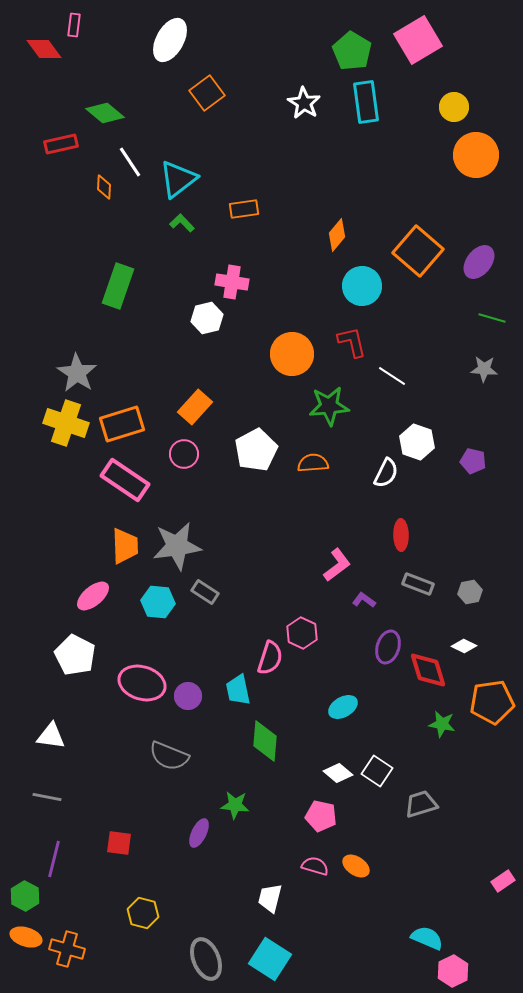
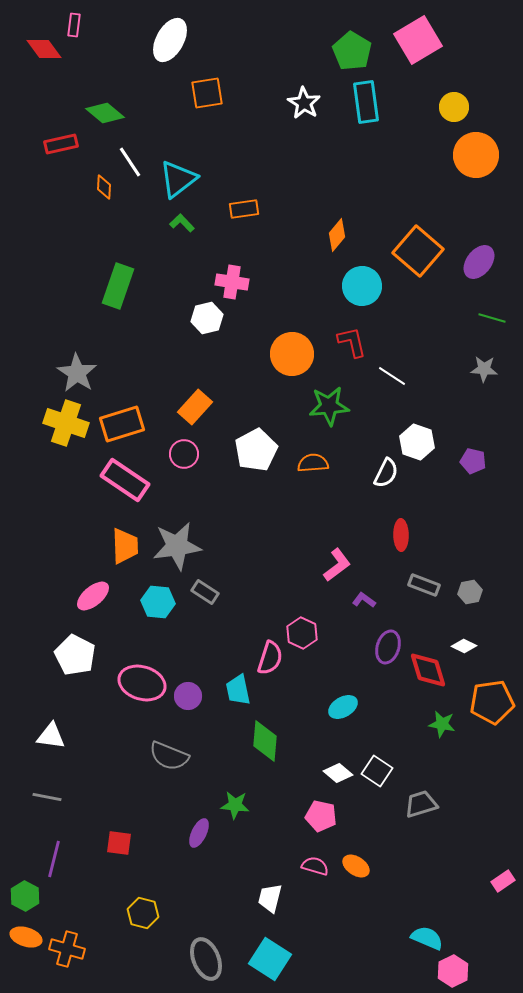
orange square at (207, 93): rotated 28 degrees clockwise
gray rectangle at (418, 584): moved 6 px right, 1 px down
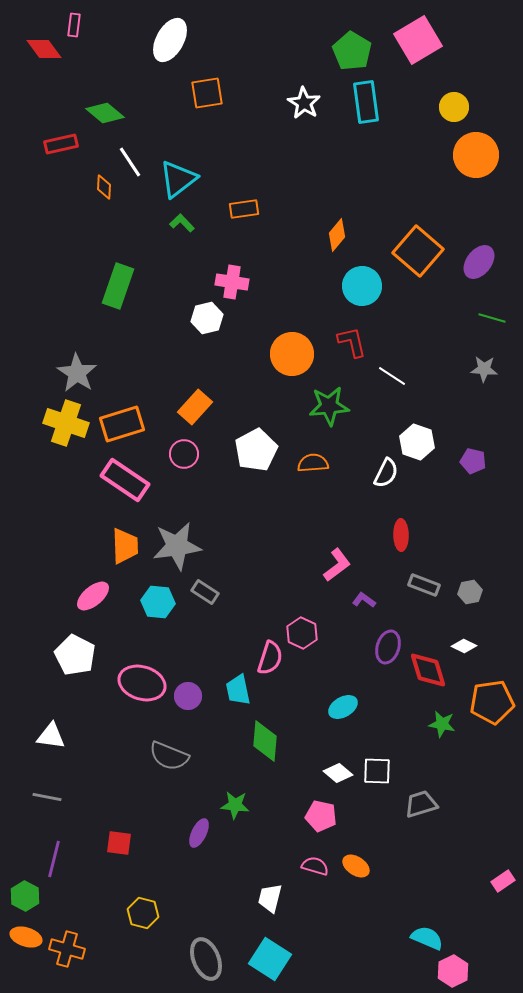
white square at (377, 771): rotated 32 degrees counterclockwise
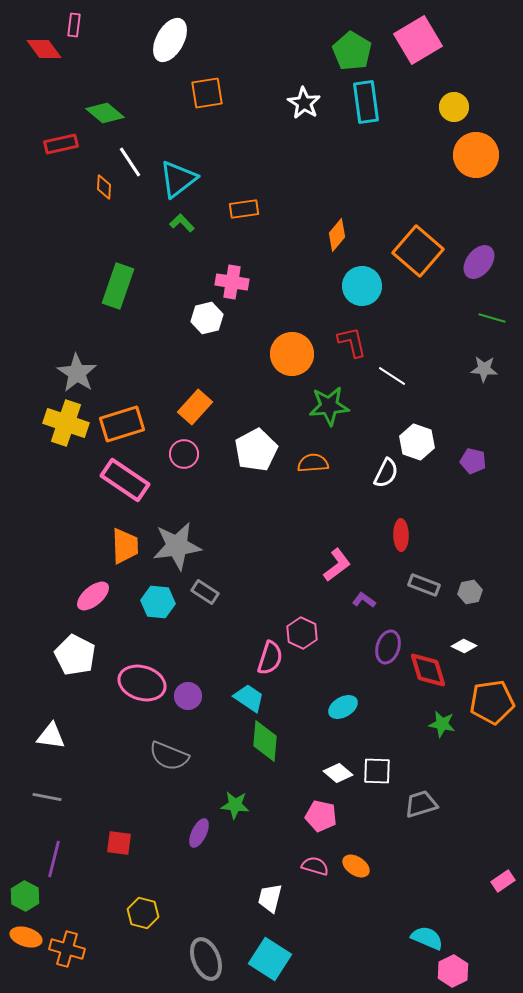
cyan trapezoid at (238, 690): moved 11 px right, 8 px down; rotated 136 degrees clockwise
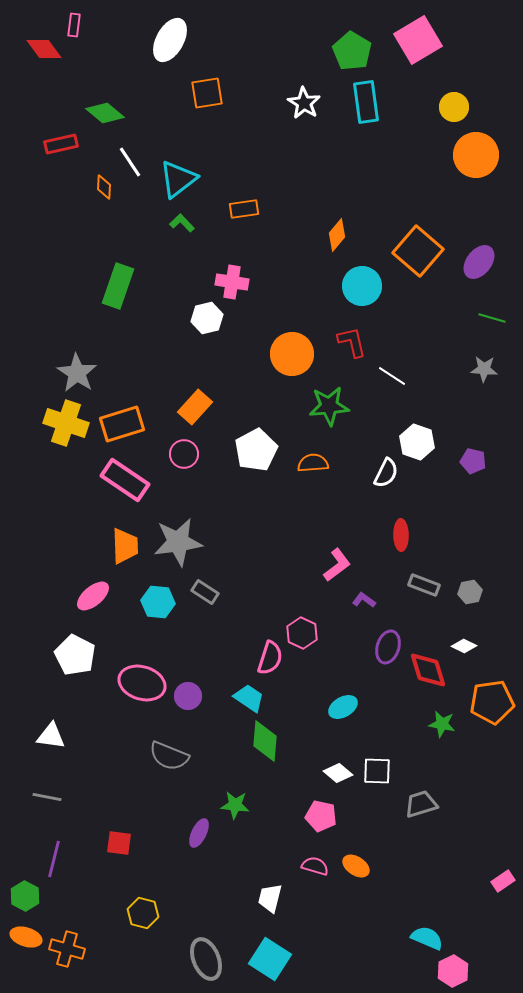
gray star at (177, 546): moved 1 px right, 4 px up
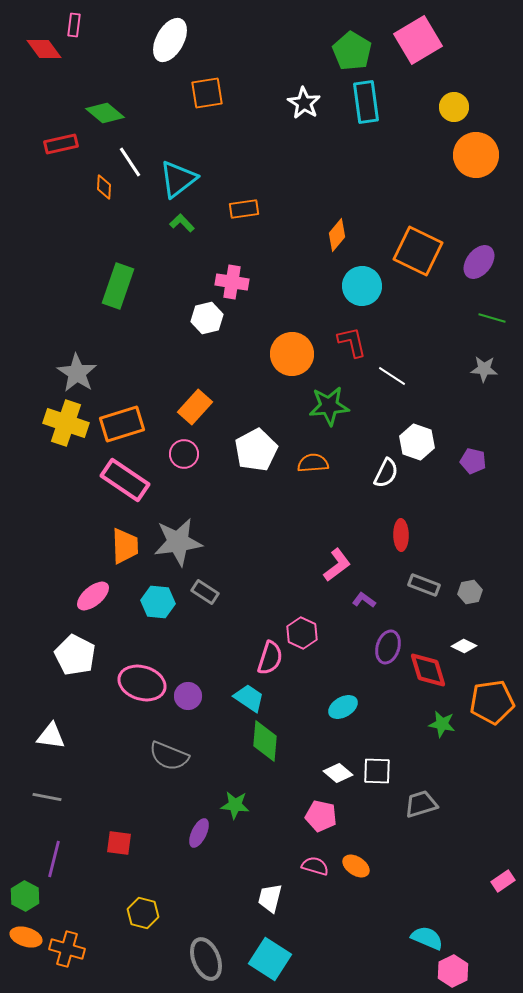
orange square at (418, 251): rotated 15 degrees counterclockwise
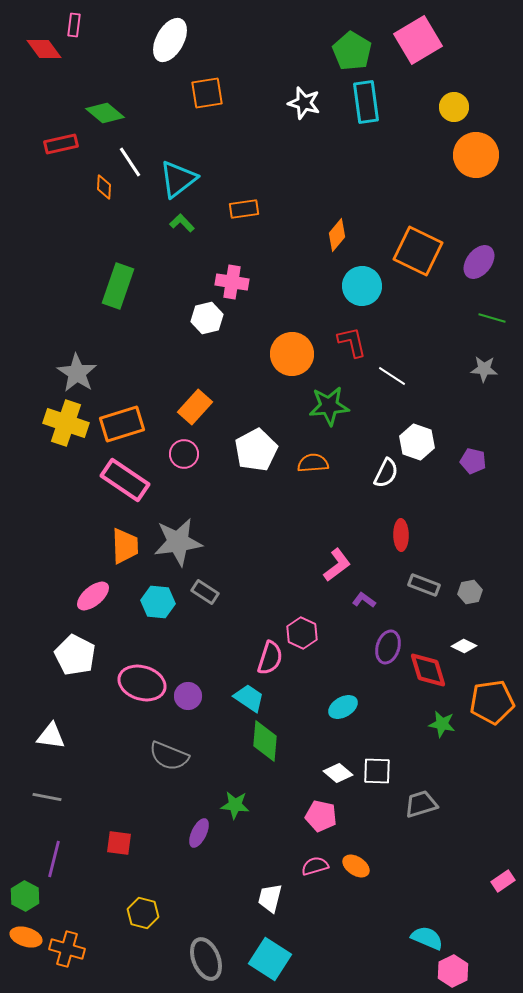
white star at (304, 103): rotated 16 degrees counterclockwise
pink semicircle at (315, 866): rotated 32 degrees counterclockwise
